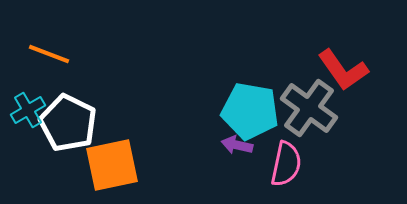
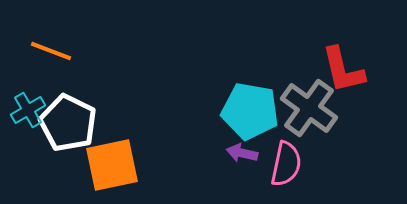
orange line: moved 2 px right, 3 px up
red L-shape: rotated 22 degrees clockwise
purple arrow: moved 5 px right, 8 px down
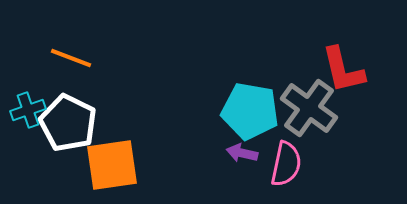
orange line: moved 20 px right, 7 px down
cyan cross: rotated 12 degrees clockwise
orange square: rotated 4 degrees clockwise
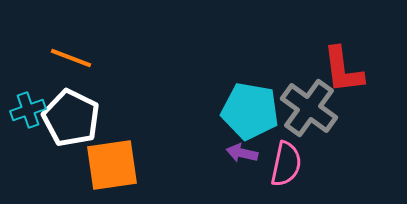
red L-shape: rotated 6 degrees clockwise
white pentagon: moved 3 px right, 5 px up
